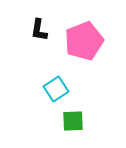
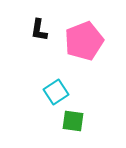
cyan square: moved 3 px down
green square: rotated 10 degrees clockwise
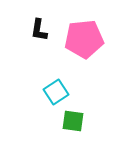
pink pentagon: moved 2 px up; rotated 15 degrees clockwise
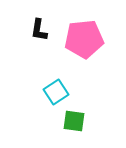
green square: moved 1 px right
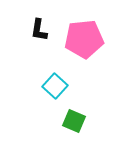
cyan square: moved 1 px left, 6 px up; rotated 15 degrees counterclockwise
green square: rotated 15 degrees clockwise
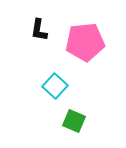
pink pentagon: moved 1 px right, 3 px down
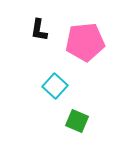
green square: moved 3 px right
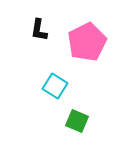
pink pentagon: moved 2 px right; rotated 21 degrees counterclockwise
cyan square: rotated 10 degrees counterclockwise
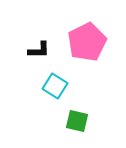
black L-shape: moved 20 px down; rotated 100 degrees counterclockwise
green square: rotated 10 degrees counterclockwise
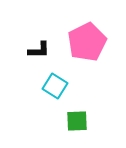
green square: rotated 15 degrees counterclockwise
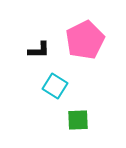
pink pentagon: moved 2 px left, 2 px up
green square: moved 1 px right, 1 px up
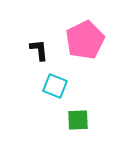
black L-shape: rotated 95 degrees counterclockwise
cyan square: rotated 10 degrees counterclockwise
